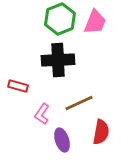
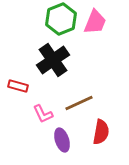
green hexagon: moved 1 px right
black cross: moved 5 px left; rotated 32 degrees counterclockwise
pink L-shape: moved 1 px right; rotated 60 degrees counterclockwise
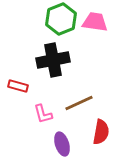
pink trapezoid: rotated 104 degrees counterclockwise
black cross: rotated 24 degrees clockwise
pink L-shape: rotated 10 degrees clockwise
purple ellipse: moved 4 px down
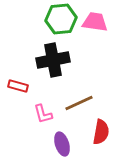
green hexagon: rotated 16 degrees clockwise
